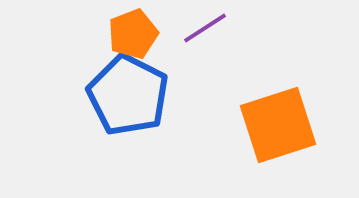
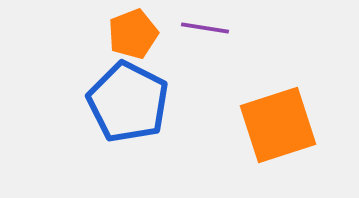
purple line: rotated 42 degrees clockwise
blue pentagon: moved 7 px down
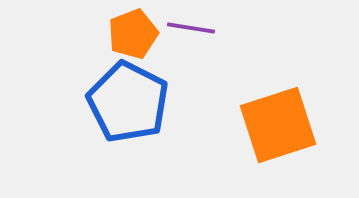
purple line: moved 14 px left
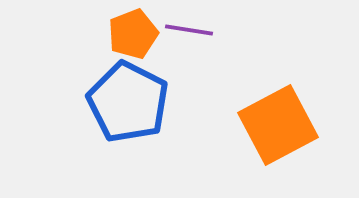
purple line: moved 2 px left, 2 px down
orange square: rotated 10 degrees counterclockwise
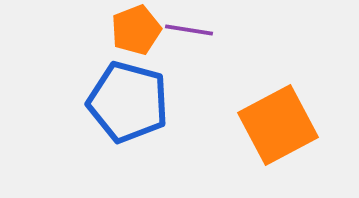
orange pentagon: moved 3 px right, 4 px up
blue pentagon: rotated 12 degrees counterclockwise
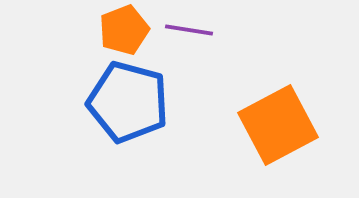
orange pentagon: moved 12 px left
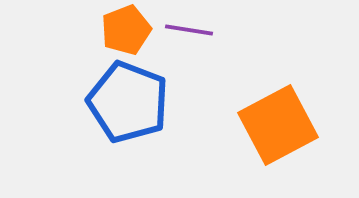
orange pentagon: moved 2 px right
blue pentagon: rotated 6 degrees clockwise
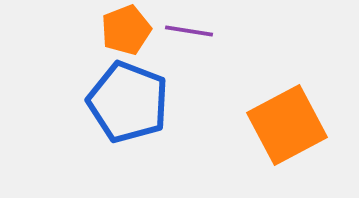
purple line: moved 1 px down
orange square: moved 9 px right
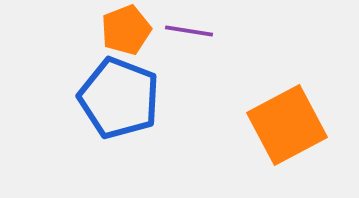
blue pentagon: moved 9 px left, 4 px up
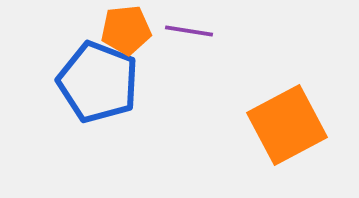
orange pentagon: rotated 15 degrees clockwise
blue pentagon: moved 21 px left, 16 px up
